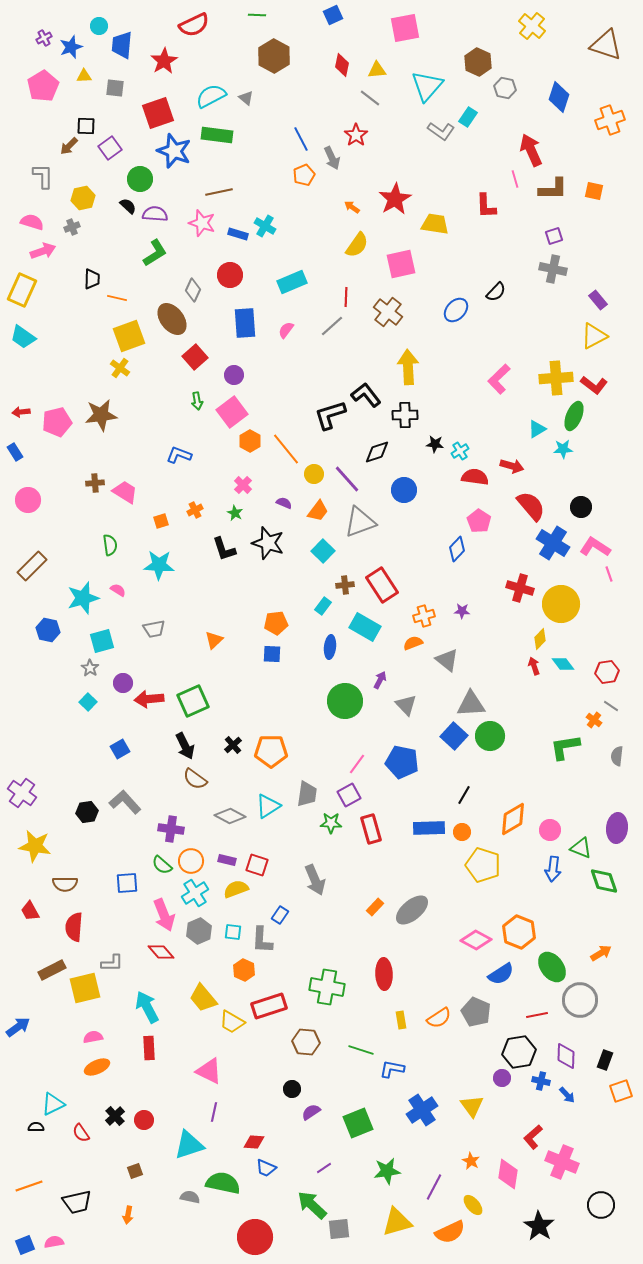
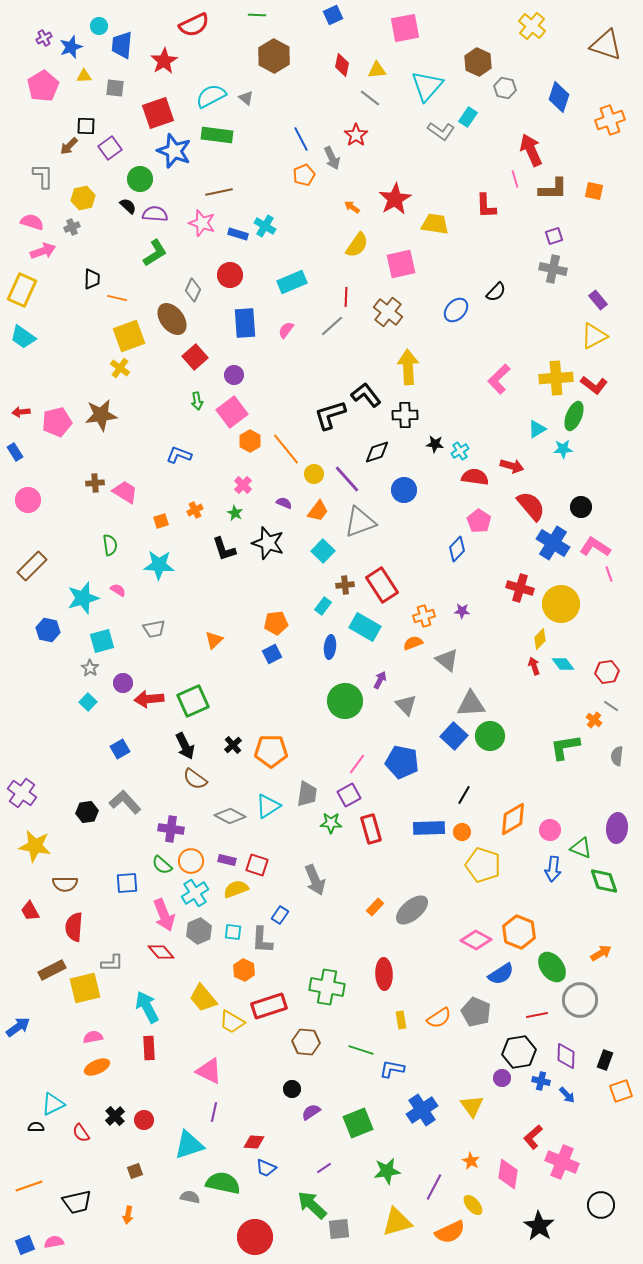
blue square at (272, 654): rotated 30 degrees counterclockwise
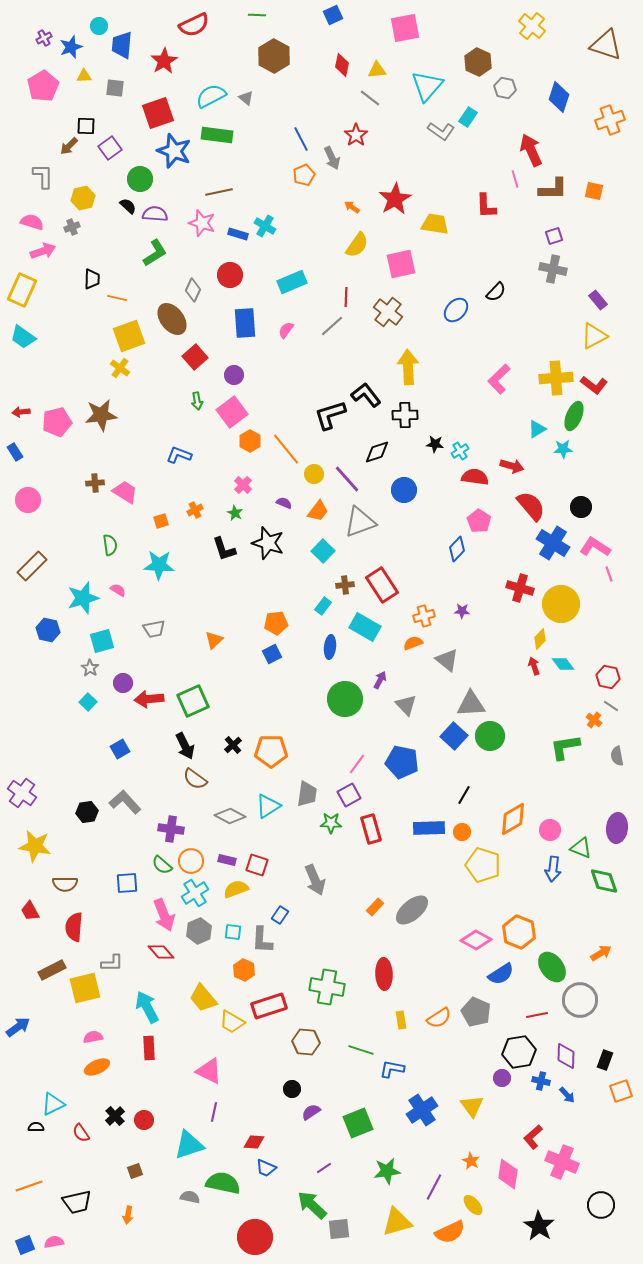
red hexagon at (607, 672): moved 1 px right, 5 px down; rotated 20 degrees clockwise
green circle at (345, 701): moved 2 px up
gray semicircle at (617, 756): rotated 18 degrees counterclockwise
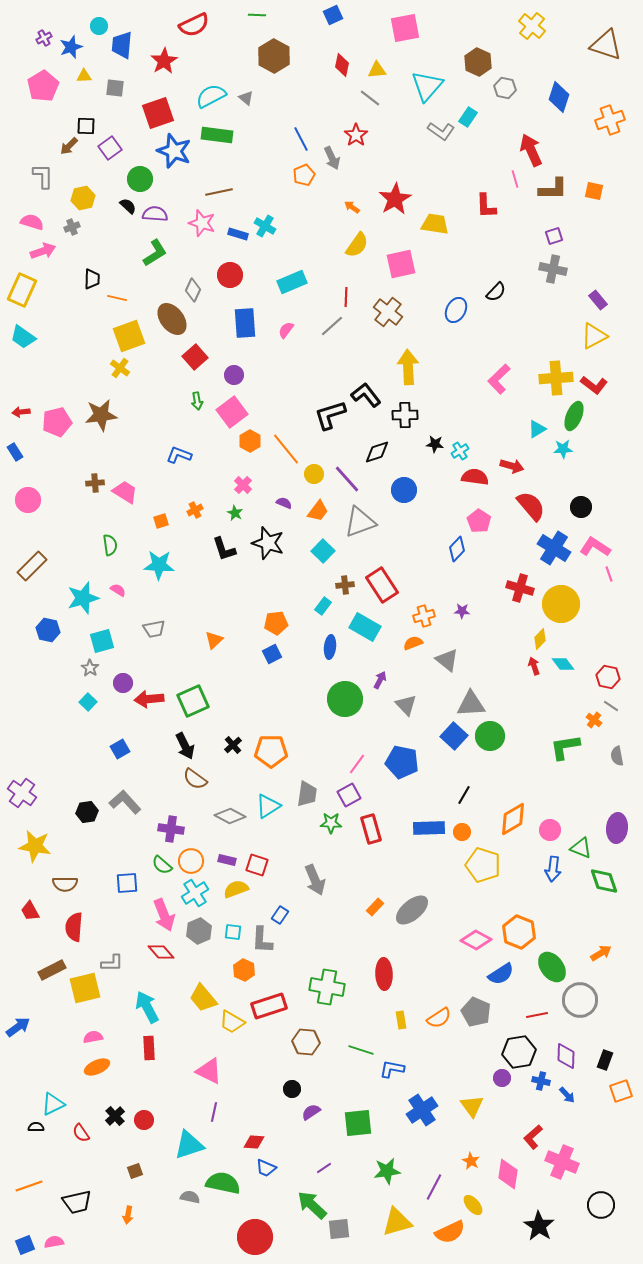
blue ellipse at (456, 310): rotated 15 degrees counterclockwise
blue cross at (553, 543): moved 1 px right, 5 px down
green square at (358, 1123): rotated 16 degrees clockwise
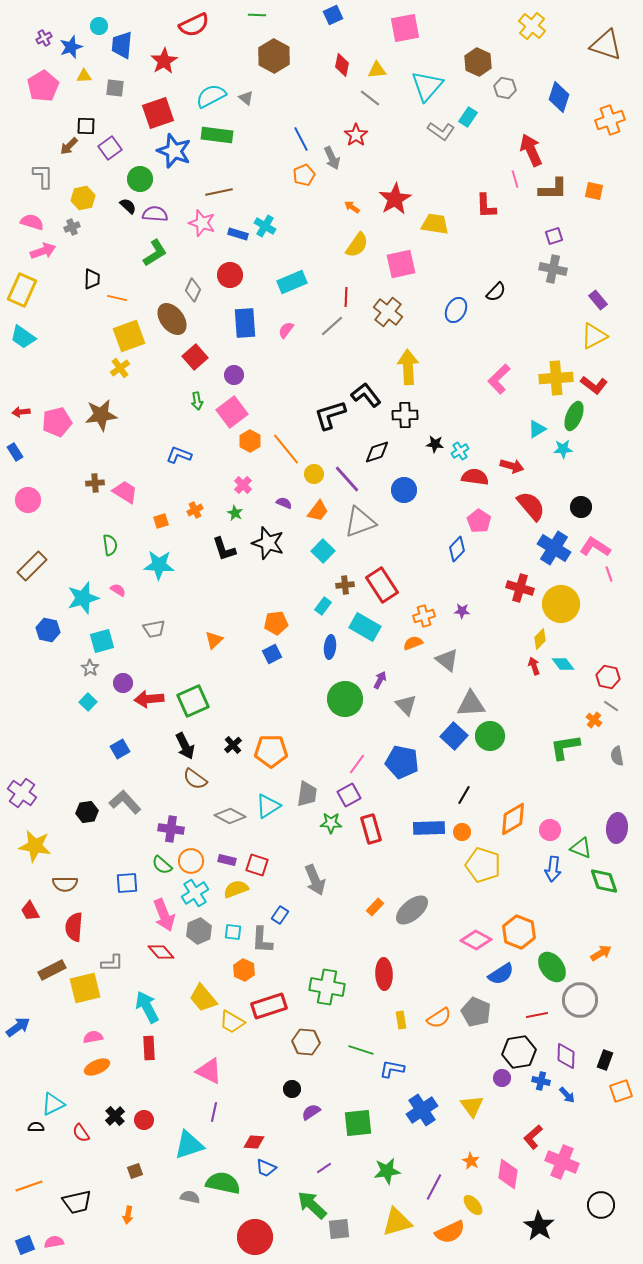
yellow cross at (120, 368): rotated 18 degrees clockwise
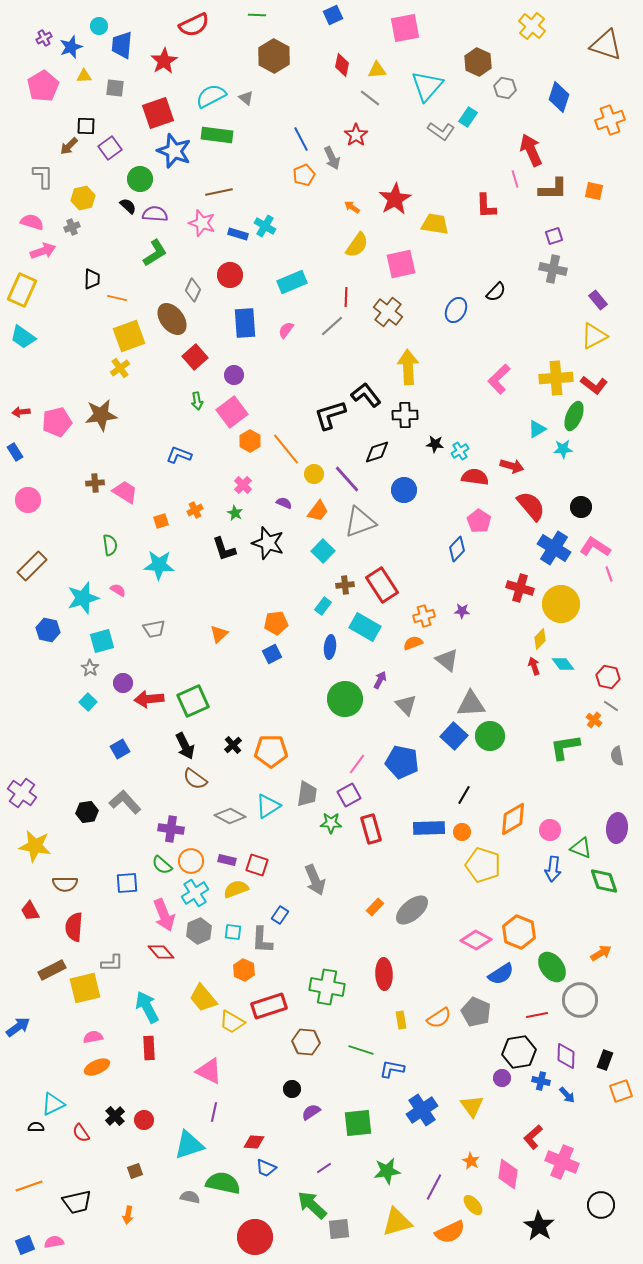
orange triangle at (214, 640): moved 5 px right, 6 px up
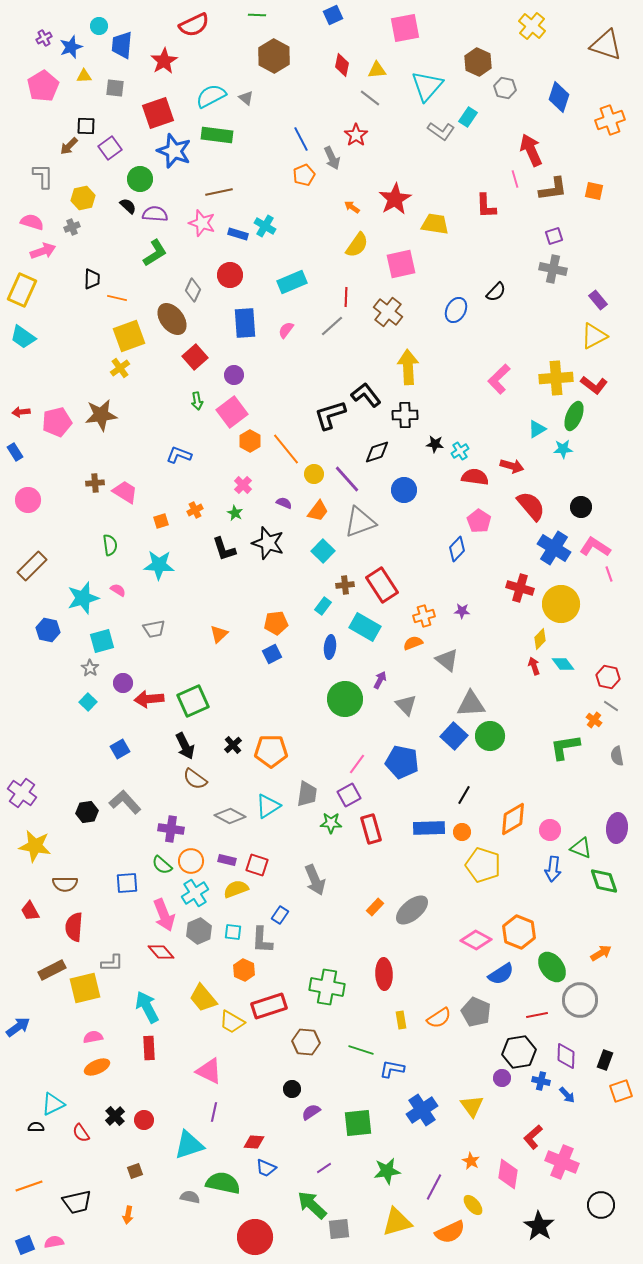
brown L-shape at (553, 189): rotated 8 degrees counterclockwise
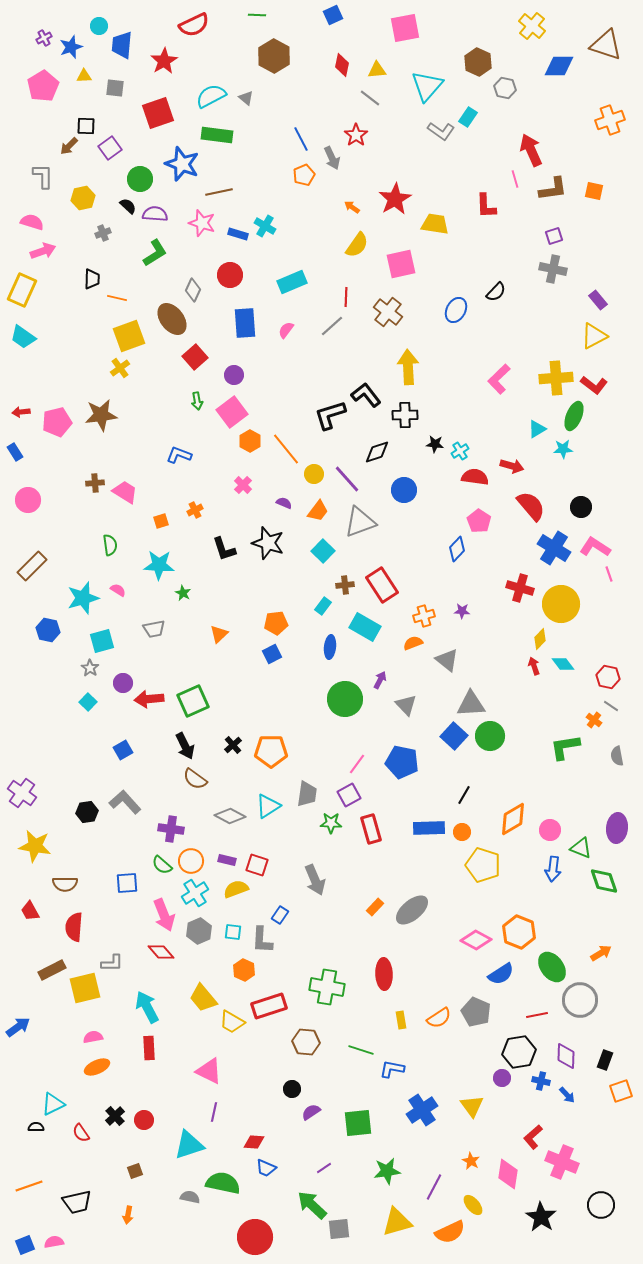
blue diamond at (559, 97): moved 31 px up; rotated 72 degrees clockwise
blue star at (174, 151): moved 8 px right, 13 px down
gray cross at (72, 227): moved 31 px right, 6 px down
green star at (235, 513): moved 52 px left, 80 px down
blue square at (120, 749): moved 3 px right, 1 px down
black star at (539, 1226): moved 2 px right, 9 px up
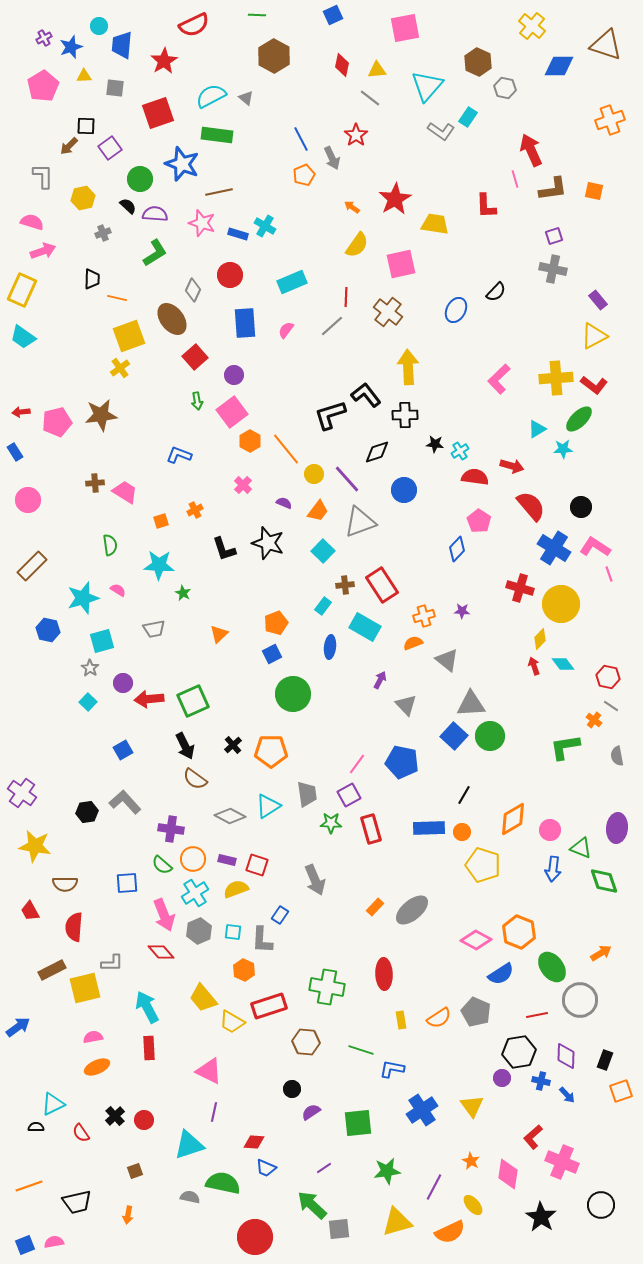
green ellipse at (574, 416): moved 5 px right, 3 px down; rotated 24 degrees clockwise
orange pentagon at (276, 623): rotated 15 degrees counterclockwise
green circle at (345, 699): moved 52 px left, 5 px up
gray trapezoid at (307, 794): rotated 16 degrees counterclockwise
orange circle at (191, 861): moved 2 px right, 2 px up
